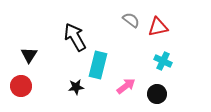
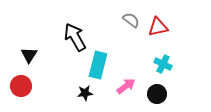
cyan cross: moved 3 px down
black star: moved 9 px right, 6 px down
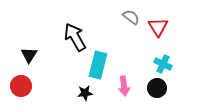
gray semicircle: moved 3 px up
red triangle: rotated 50 degrees counterclockwise
pink arrow: moved 2 px left; rotated 120 degrees clockwise
black circle: moved 6 px up
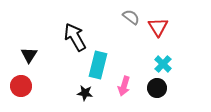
cyan cross: rotated 18 degrees clockwise
pink arrow: rotated 24 degrees clockwise
black star: rotated 14 degrees clockwise
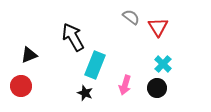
black arrow: moved 2 px left
black triangle: rotated 36 degrees clockwise
cyan rectangle: moved 3 px left; rotated 8 degrees clockwise
pink arrow: moved 1 px right, 1 px up
black star: rotated 14 degrees clockwise
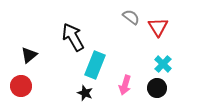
black triangle: rotated 18 degrees counterclockwise
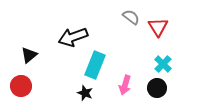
black arrow: rotated 80 degrees counterclockwise
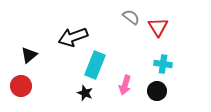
cyan cross: rotated 36 degrees counterclockwise
black circle: moved 3 px down
